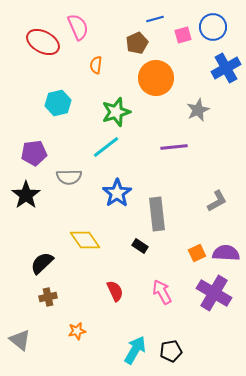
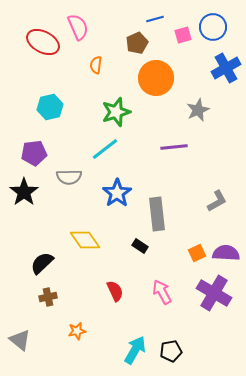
cyan hexagon: moved 8 px left, 4 px down
cyan line: moved 1 px left, 2 px down
black star: moved 2 px left, 3 px up
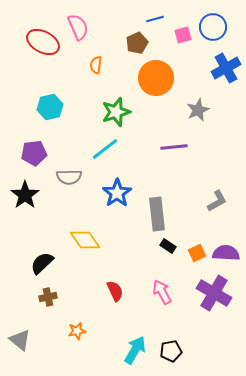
black star: moved 1 px right, 3 px down
black rectangle: moved 28 px right
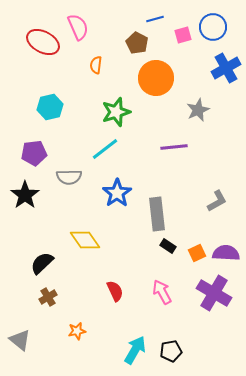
brown pentagon: rotated 20 degrees counterclockwise
brown cross: rotated 18 degrees counterclockwise
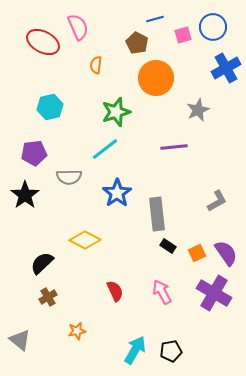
yellow diamond: rotated 28 degrees counterclockwise
purple semicircle: rotated 52 degrees clockwise
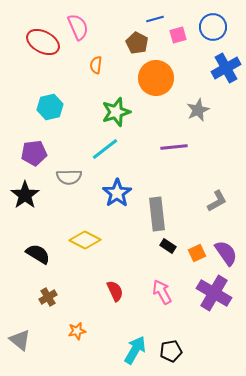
pink square: moved 5 px left
black semicircle: moved 4 px left, 9 px up; rotated 75 degrees clockwise
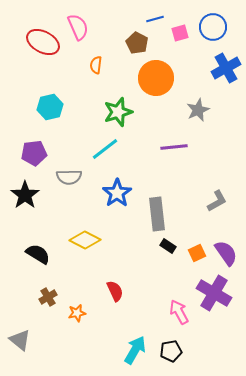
pink square: moved 2 px right, 2 px up
green star: moved 2 px right
pink arrow: moved 17 px right, 20 px down
orange star: moved 18 px up
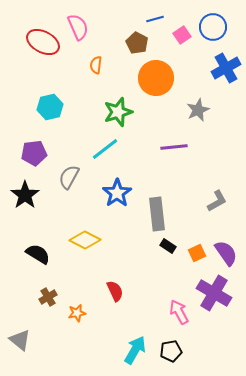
pink square: moved 2 px right, 2 px down; rotated 18 degrees counterclockwise
gray semicircle: rotated 120 degrees clockwise
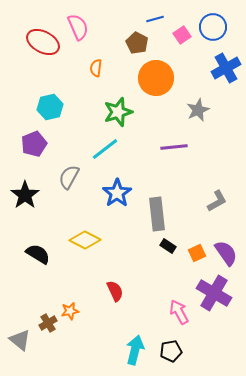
orange semicircle: moved 3 px down
purple pentagon: moved 9 px up; rotated 15 degrees counterclockwise
brown cross: moved 26 px down
orange star: moved 7 px left, 2 px up
cyan arrow: rotated 16 degrees counterclockwise
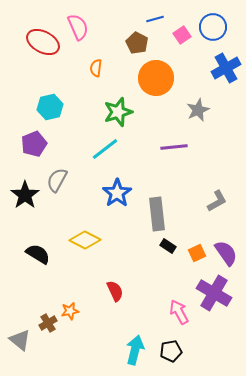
gray semicircle: moved 12 px left, 3 px down
